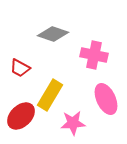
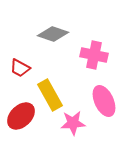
yellow rectangle: rotated 60 degrees counterclockwise
pink ellipse: moved 2 px left, 2 px down
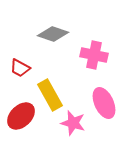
pink ellipse: moved 2 px down
pink star: rotated 20 degrees clockwise
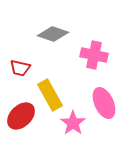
red trapezoid: rotated 15 degrees counterclockwise
pink star: rotated 20 degrees clockwise
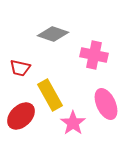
pink ellipse: moved 2 px right, 1 px down
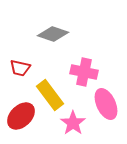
pink cross: moved 10 px left, 17 px down
yellow rectangle: rotated 8 degrees counterclockwise
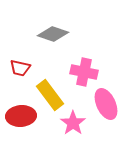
red ellipse: rotated 40 degrees clockwise
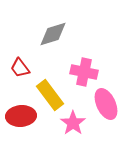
gray diamond: rotated 36 degrees counterclockwise
red trapezoid: rotated 40 degrees clockwise
